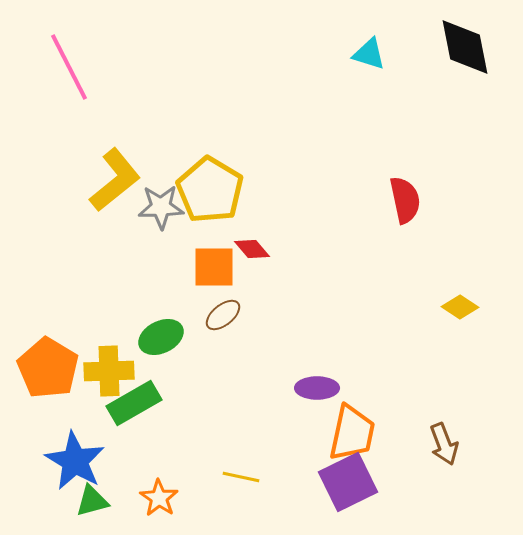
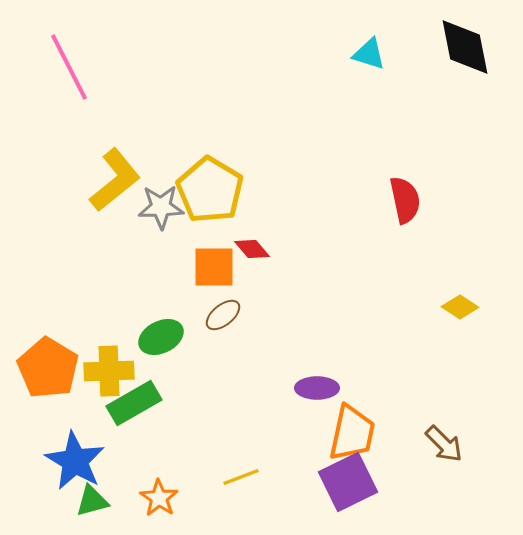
brown arrow: rotated 24 degrees counterclockwise
yellow line: rotated 33 degrees counterclockwise
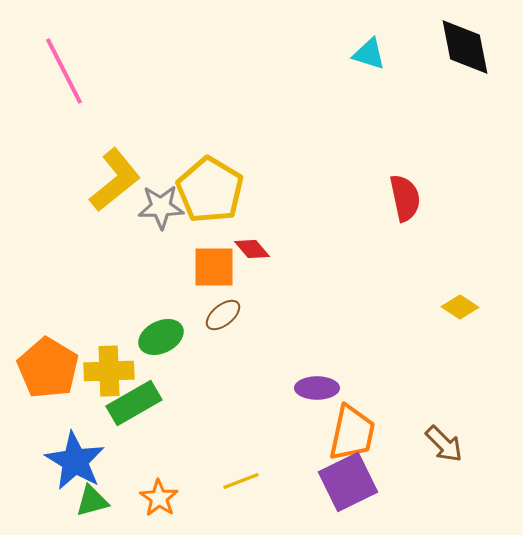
pink line: moved 5 px left, 4 px down
red semicircle: moved 2 px up
yellow line: moved 4 px down
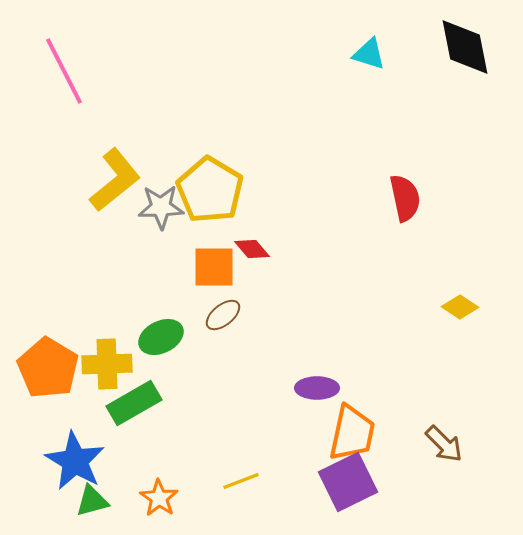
yellow cross: moved 2 px left, 7 px up
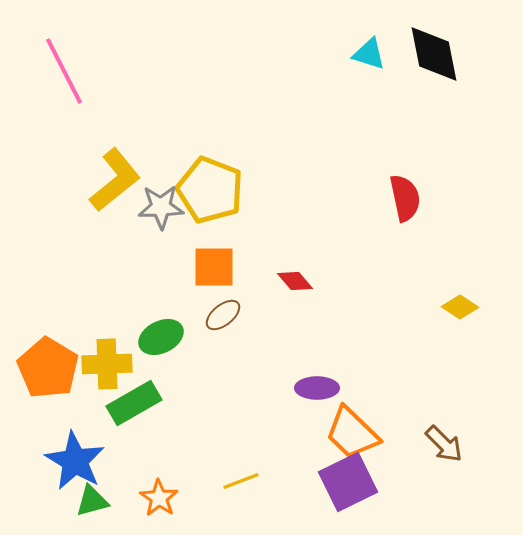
black diamond: moved 31 px left, 7 px down
yellow pentagon: rotated 10 degrees counterclockwise
red diamond: moved 43 px right, 32 px down
orange trapezoid: rotated 122 degrees clockwise
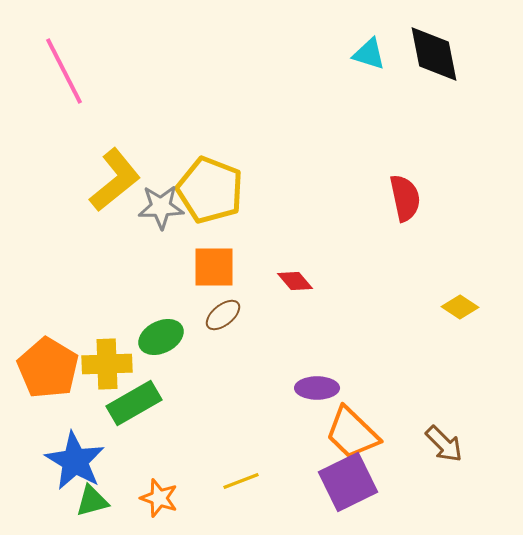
orange star: rotated 15 degrees counterclockwise
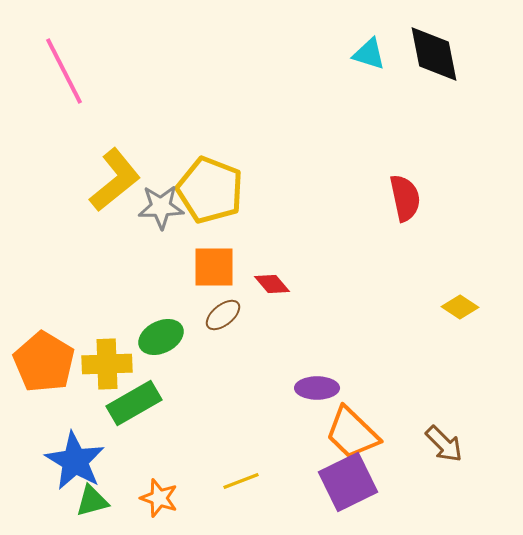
red diamond: moved 23 px left, 3 px down
orange pentagon: moved 4 px left, 6 px up
